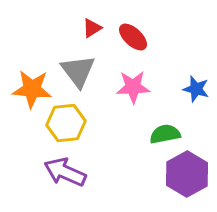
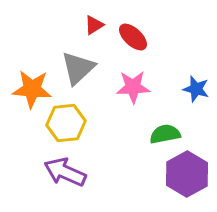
red triangle: moved 2 px right, 3 px up
gray triangle: moved 3 px up; rotated 24 degrees clockwise
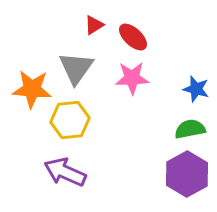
gray triangle: moved 2 px left; rotated 12 degrees counterclockwise
pink star: moved 1 px left, 9 px up
yellow hexagon: moved 4 px right, 3 px up
green semicircle: moved 25 px right, 5 px up
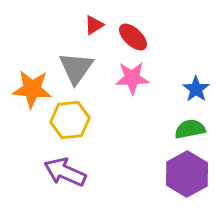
blue star: rotated 20 degrees clockwise
